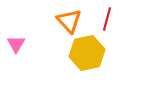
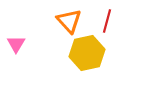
red line: moved 2 px down
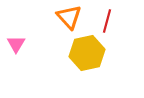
orange triangle: moved 4 px up
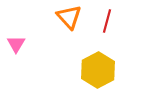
yellow hexagon: moved 11 px right, 17 px down; rotated 16 degrees counterclockwise
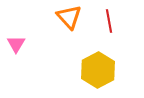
red line: moved 2 px right; rotated 25 degrees counterclockwise
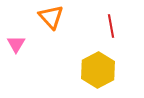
orange triangle: moved 18 px left
red line: moved 2 px right, 5 px down
